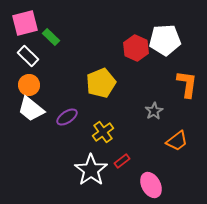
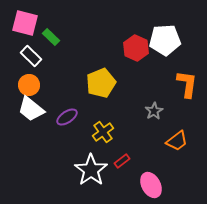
pink square: rotated 28 degrees clockwise
white rectangle: moved 3 px right
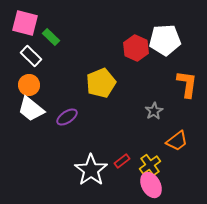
yellow cross: moved 47 px right, 33 px down
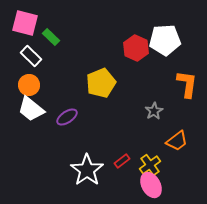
white star: moved 4 px left
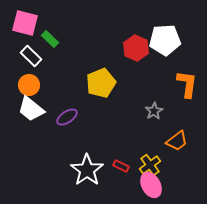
green rectangle: moved 1 px left, 2 px down
red rectangle: moved 1 px left, 5 px down; rotated 63 degrees clockwise
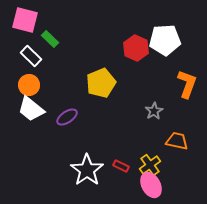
pink square: moved 3 px up
orange L-shape: rotated 12 degrees clockwise
orange trapezoid: rotated 130 degrees counterclockwise
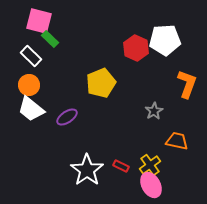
pink square: moved 14 px right, 1 px down
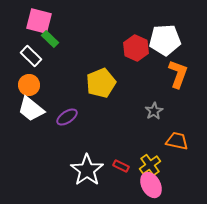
orange L-shape: moved 9 px left, 10 px up
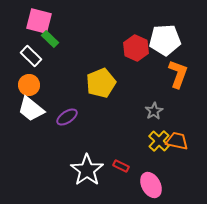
yellow cross: moved 9 px right, 24 px up; rotated 10 degrees counterclockwise
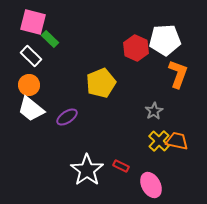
pink square: moved 6 px left, 1 px down
